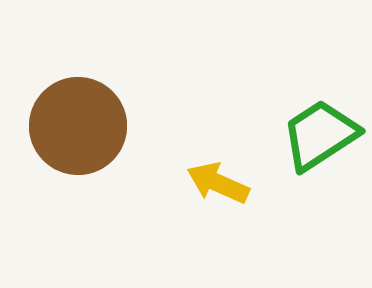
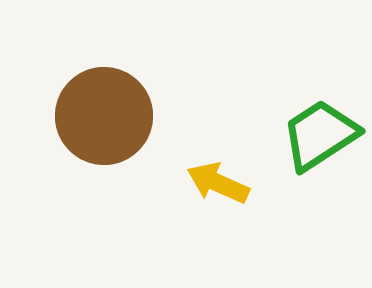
brown circle: moved 26 px right, 10 px up
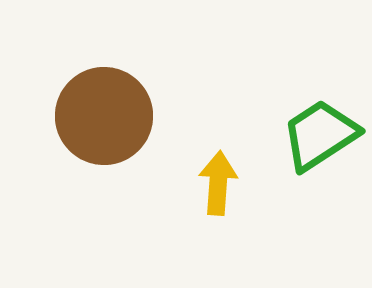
yellow arrow: rotated 70 degrees clockwise
